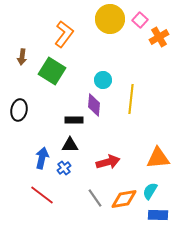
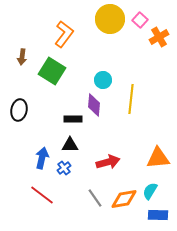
black rectangle: moved 1 px left, 1 px up
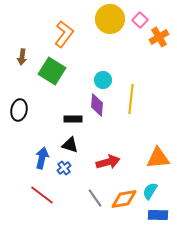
purple diamond: moved 3 px right
black triangle: rotated 18 degrees clockwise
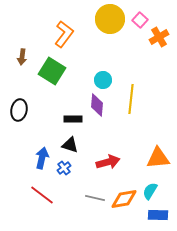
gray line: rotated 42 degrees counterclockwise
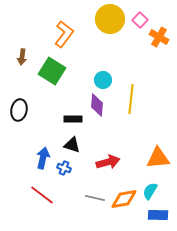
orange cross: rotated 30 degrees counterclockwise
black triangle: moved 2 px right
blue arrow: moved 1 px right
blue cross: rotated 32 degrees counterclockwise
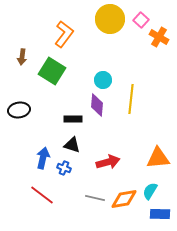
pink square: moved 1 px right
black ellipse: rotated 70 degrees clockwise
blue rectangle: moved 2 px right, 1 px up
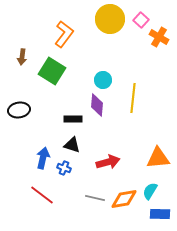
yellow line: moved 2 px right, 1 px up
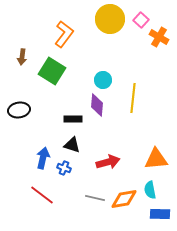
orange triangle: moved 2 px left, 1 px down
cyan semicircle: moved 1 px up; rotated 42 degrees counterclockwise
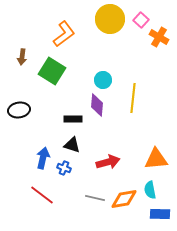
orange L-shape: rotated 16 degrees clockwise
